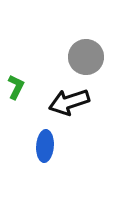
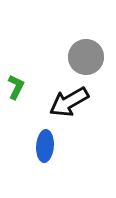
black arrow: rotated 12 degrees counterclockwise
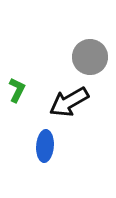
gray circle: moved 4 px right
green L-shape: moved 1 px right, 3 px down
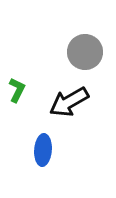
gray circle: moved 5 px left, 5 px up
blue ellipse: moved 2 px left, 4 px down
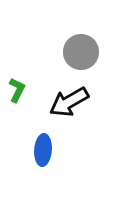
gray circle: moved 4 px left
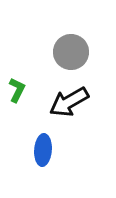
gray circle: moved 10 px left
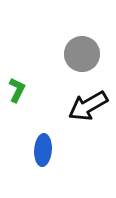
gray circle: moved 11 px right, 2 px down
black arrow: moved 19 px right, 4 px down
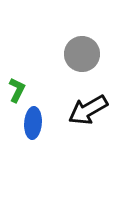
black arrow: moved 4 px down
blue ellipse: moved 10 px left, 27 px up
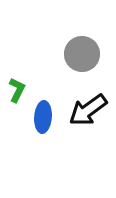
black arrow: rotated 6 degrees counterclockwise
blue ellipse: moved 10 px right, 6 px up
